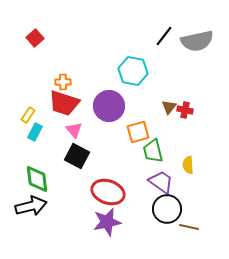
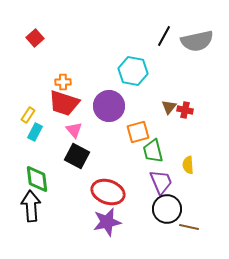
black line: rotated 10 degrees counterclockwise
purple trapezoid: rotated 32 degrees clockwise
black arrow: rotated 80 degrees counterclockwise
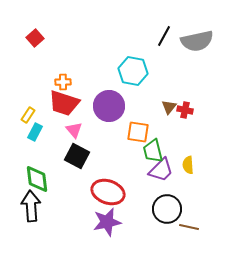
orange square: rotated 25 degrees clockwise
purple trapezoid: moved 12 px up; rotated 68 degrees clockwise
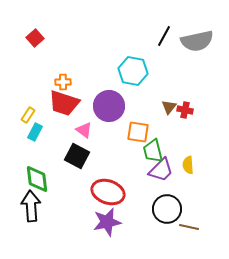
pink triangle: moved 10 px right; rotated 12 degrees counterclockwise
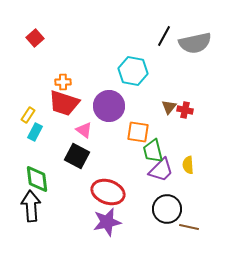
gray semicircle: moved 2 px left, 2 px down
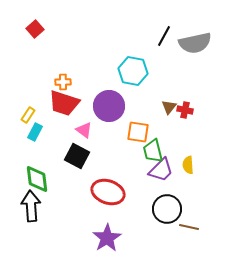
red square: moved 9 px up
purple star: moved 16 px down; rotated 20 degrees counterclockwise
